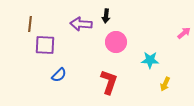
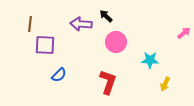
black arrow: rotated 128 degrees clockwise
red L-shape: moved 1 px left
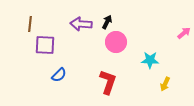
black arrow: moved 1 px right, 6 px down; rotated 72 degrees clockwise
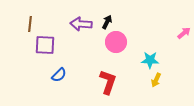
yellow arrow: moved 9 px left, 4 px up
